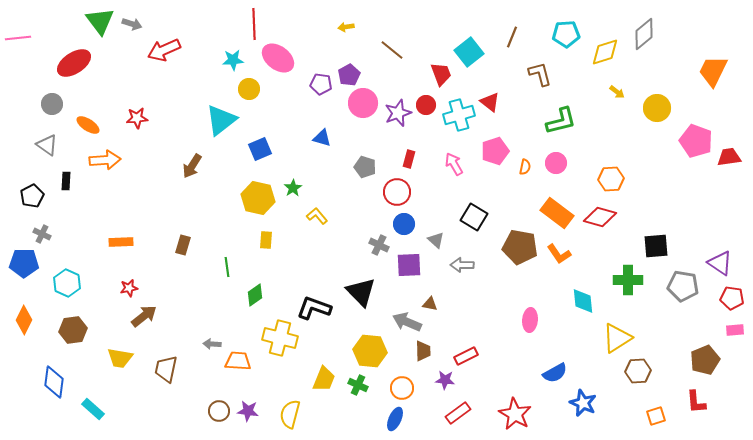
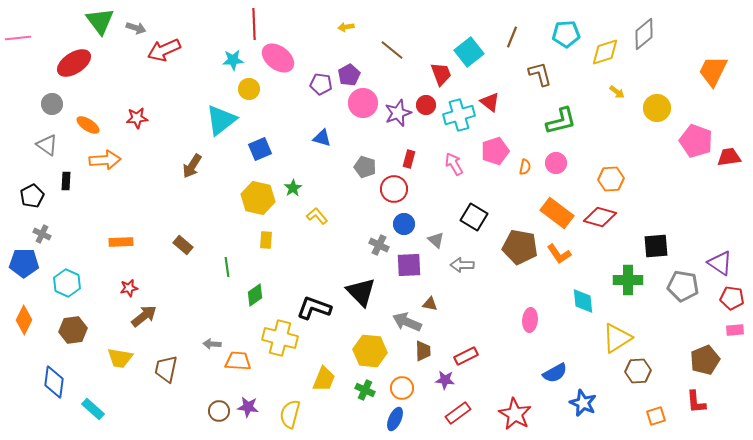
gray arrow at (132, 24): moved 4 px right, 4 px down
red circle at (397, 192): moved 3 px left, 3 px up
brown rectangle at (183, 245): rotated 66 degrees counterclockwise
green cross at (358, 385): moved 7 px right, 5 px down
purple star at (248, 411): moved 4 px up
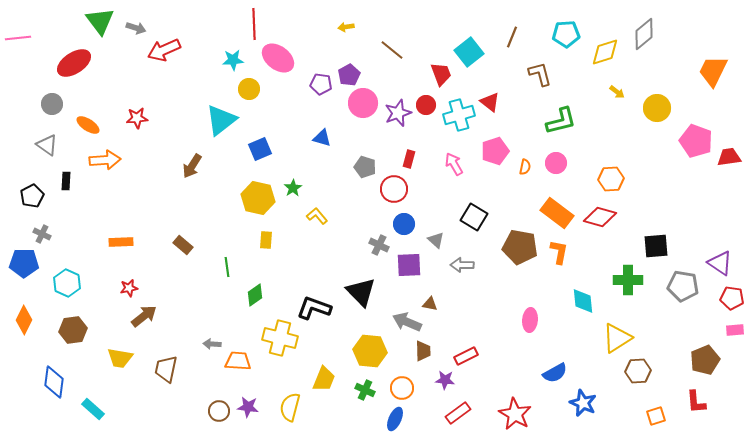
orange L-shape at (559, 254): moved 2 px up; rotated 135 degrees counterclockwise
yellow semicircle at (290, 414): moved 7 px up
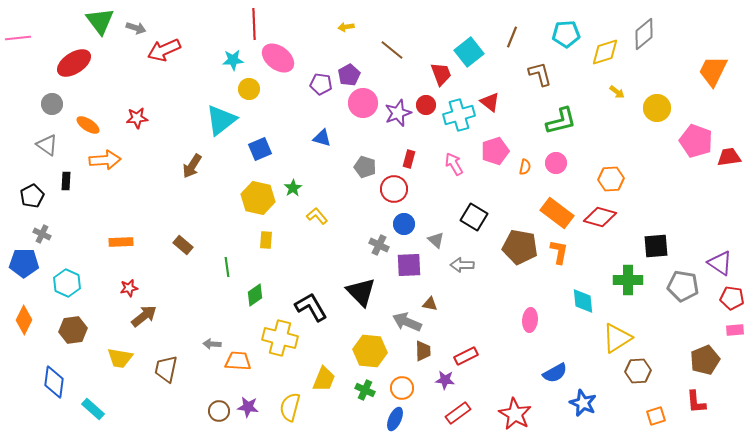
black L-shape at (314, 308): moved 3 px left, 1 px up; rotated 40 degrees clockwise
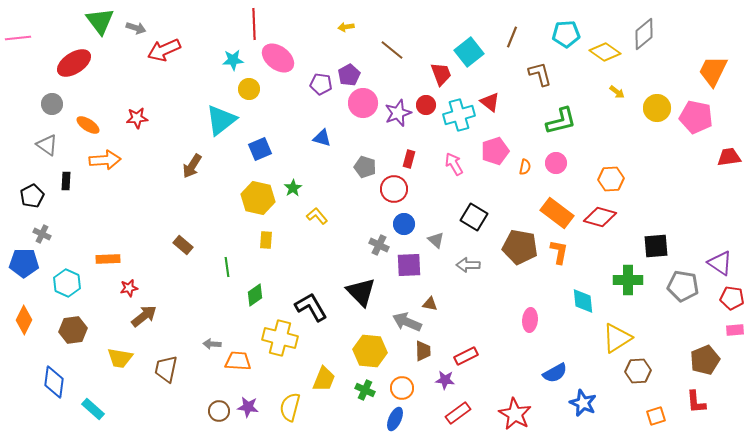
yellow diamond at (605, 52): rotated 52 degrees clockwise
pink pentagon at (696, 141): moved 24 px up; rotated 8 degrees counterclockwise
orange rectangle at (121, 242): moved 13 px left, 17 px down
gray arrow at (462, 265): moved 6 px right
